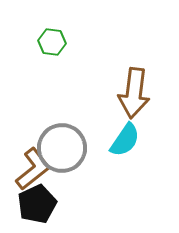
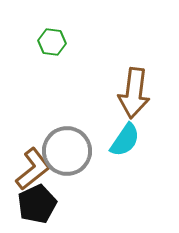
gray circle: moved 5 px right, 3 px down
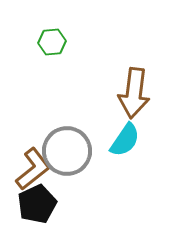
green hexagon: rotated 12 degrees counterclockwise
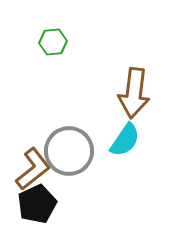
green hexagon: moved 1 px right
gray circle: moved 2 px right
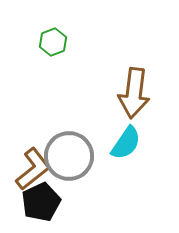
green hexagon: rotated 16 degrees counterclockwise
cyan semicircle: moved 1 px right, 3 px down
gray circle: moved 5 px down
black pentagon: moved 4 px right, 2 px up
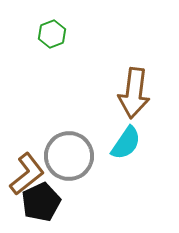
green hexagon: moved 1 px left, 8 px up
brown L-shape: moved 6 px left, 5 px down
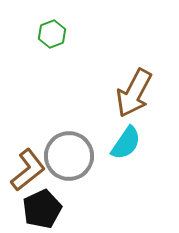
brown arrow: rotated 21 degrees clockwise
brown L-shape: moved 1 px right, 4 px up
black pentagon: moved 1 px right, 7 px down
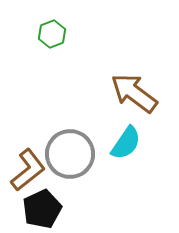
brown arrow: rotated 99 degrees clockwise
gray circle: moved 1 px right, 2 px up
